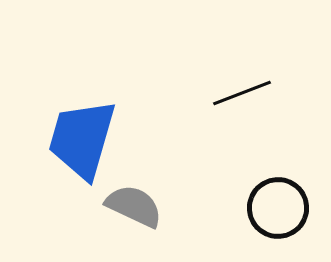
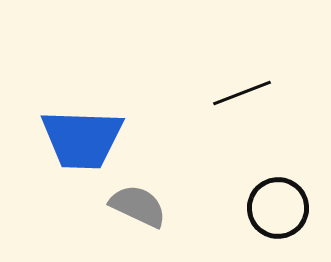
blue trapezoid: rotated 104 degrees counterclockwise
gray semicircle: moved 4 px right
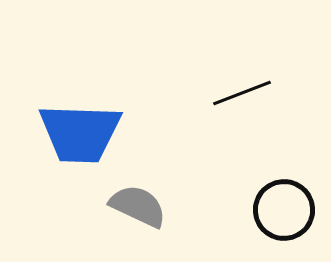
blue trapezoid: moved 2 px left, 6 px up
black circle: moved 6 px right, 2 px down
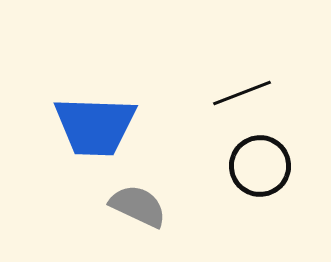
blue trapezoid: moved 15 px right, 7 px up
black circle: moved 24 px left, 44 px up
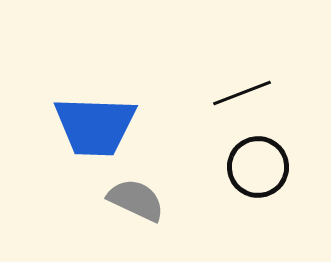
black circle: moved 2 px left, 1 px down
gray semicircle: moved 2 px left, 6 px up
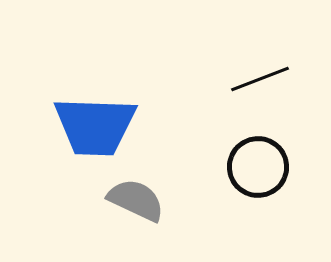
black line: moved 18 px right, 14 px up
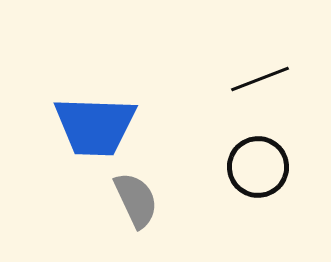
gray semicircle: rotated 40 degrees clockwise
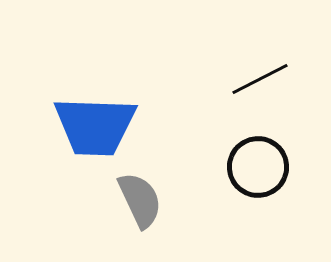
black line: rotated 6 degrees counterclockwise
gray semicircle: moved 4 px right
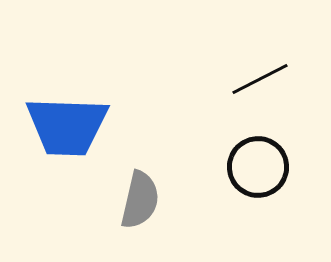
blue trapezoid: moved 28 px left
gray semicircle: rotated 38 degrees clockwise
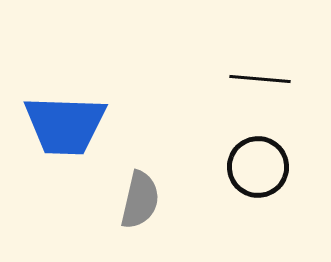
black line: rotated 32 degrees clockwise
blue trapezoid: moved 2 px left, 1 px up
